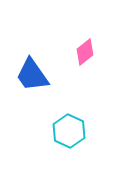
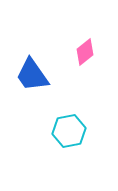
cyan hexagon: rotated 24 degrees clockwise
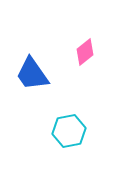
blue trapezoid: moved 1 px up
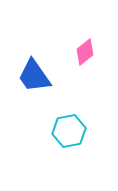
blue trapezoid: moved 2 px right, 2 px down
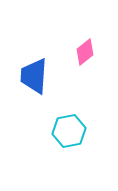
blue trapezoid: rotated 39 degrees clockwise
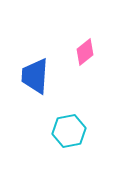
blue trapezoid: moved 1 px right
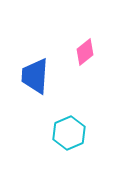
cyan hexagon: moved 2 px down; rotated 12 degrees counterclockwise
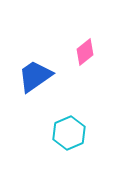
blue trapezoid: rotated 51 degrees clockwise
